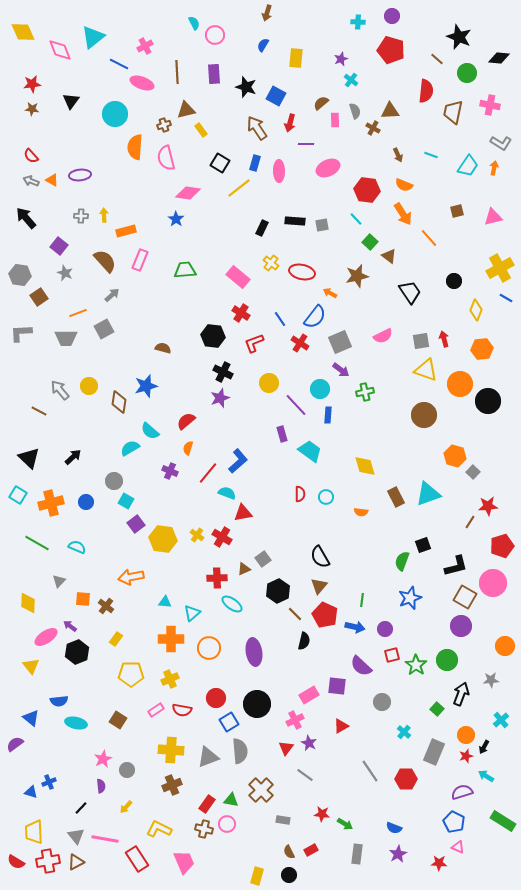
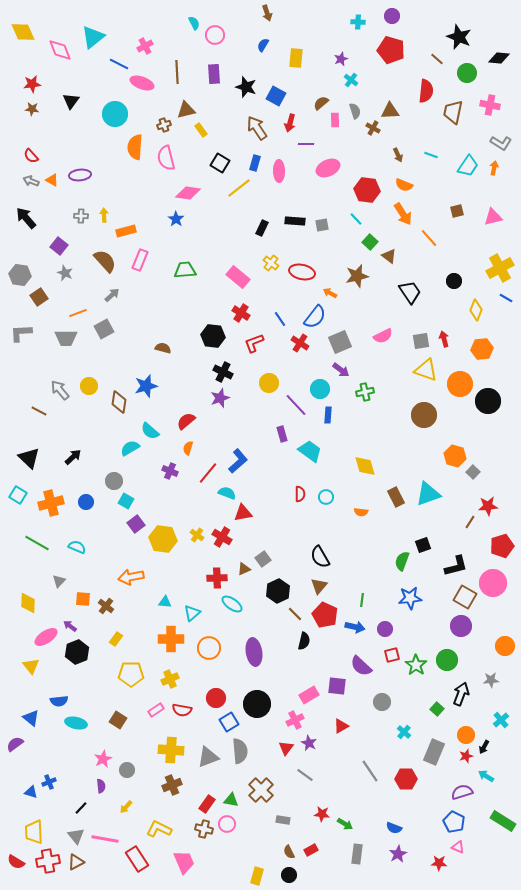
brown arrow at (267, 13): rotated 35 degrees counterclockwise
blue star at (410, 598): rotated 15 degrees clockwise
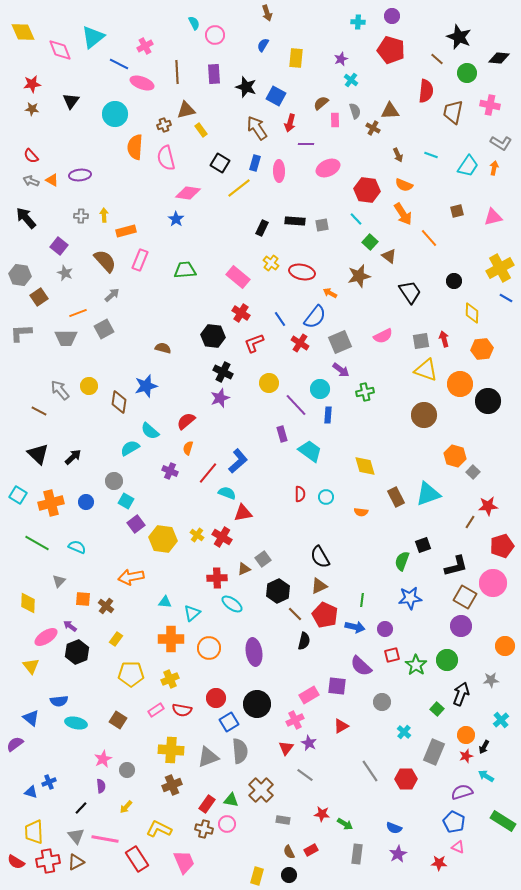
brown star at (357, 276): moved 2 px right
yellow diamond at (476, 310): moved 4 px left, 3 px down; rotated 20 degrees counterclockwise
black triangle at (29, 458): moved 9 px right, 4 px up
brown triangle at (319, 586): rotated 24 degrees clockwise
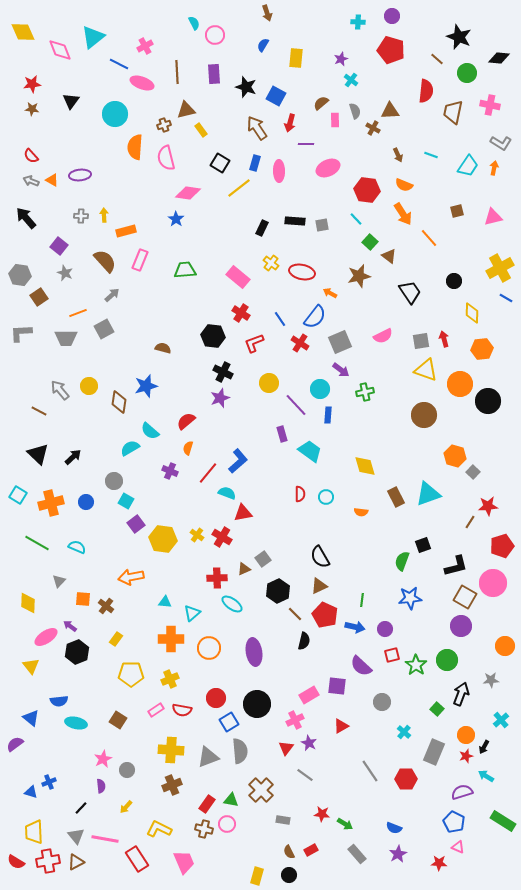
gray rectangle at (357, 854): rotated 48 degrees counterclockwise
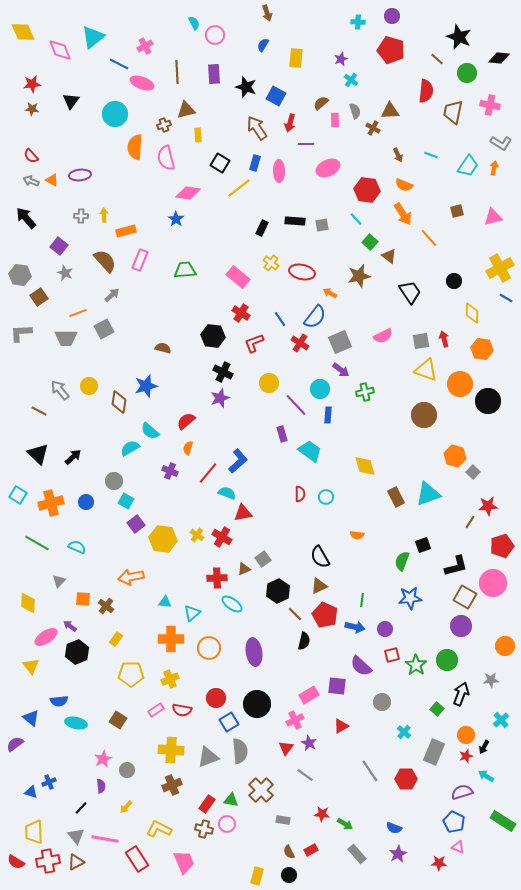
yellow rectangle at (201, 130): moved 3 px left, 5 px down; rotated 32 degrees clockwise
orange hexagon at (482, 349): rotated 15 degrees clockwise
orange semicircle at (361, 512): moved 4 px left, 23 px down
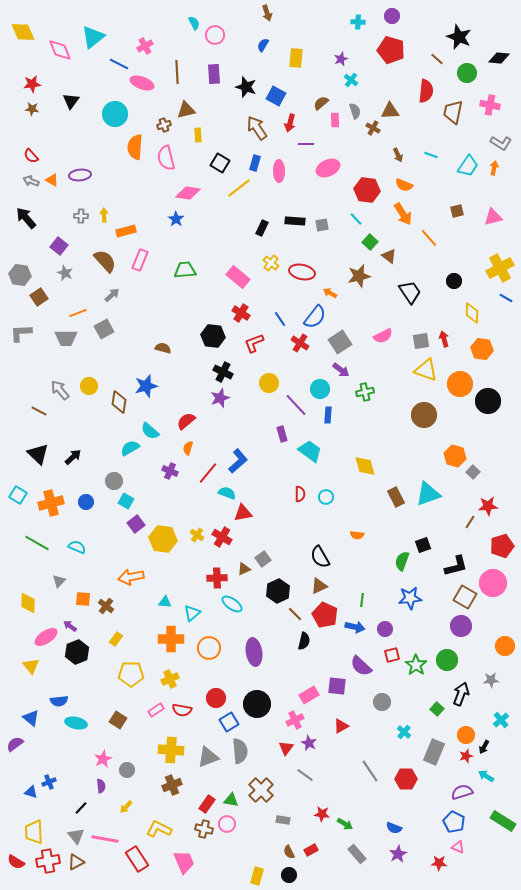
gray square at (340, 342): rotated 10 degrees counterclockwise
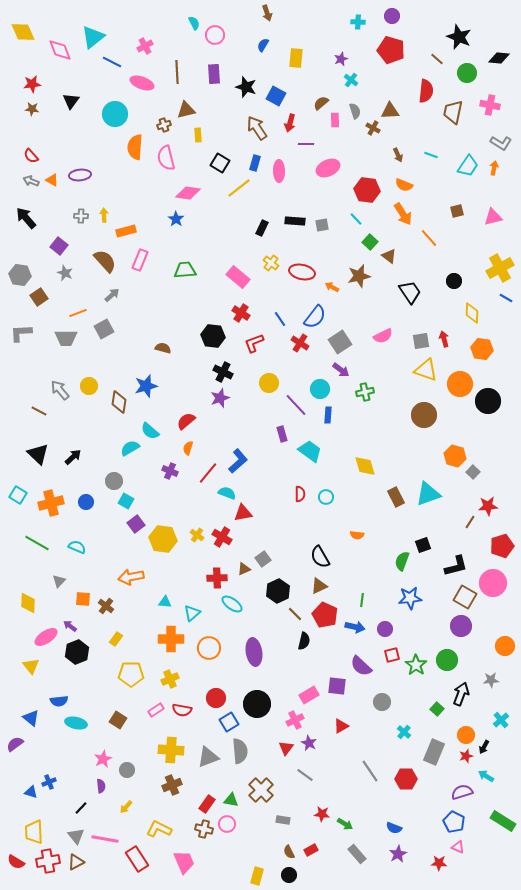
blue line at (119, 64): moved 7 px left, 2 px up
orange arrow at (330, 293): moved 2 px right, 6 px up
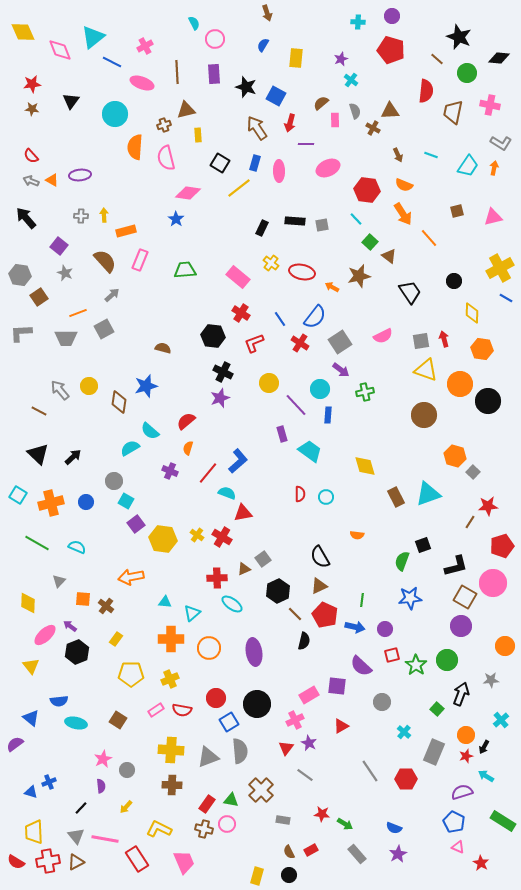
pink circle at (215, 35): moved 4 px down
pink ellipse at (46, 637): moved 1 px left, 2 px up; rotated 10 degrees counterclockwise
brown cross at (172, 785): rotated 24 degrees clockwise
red star at (439, 863): moved 42 px right; rotated 28 degrees clockwise
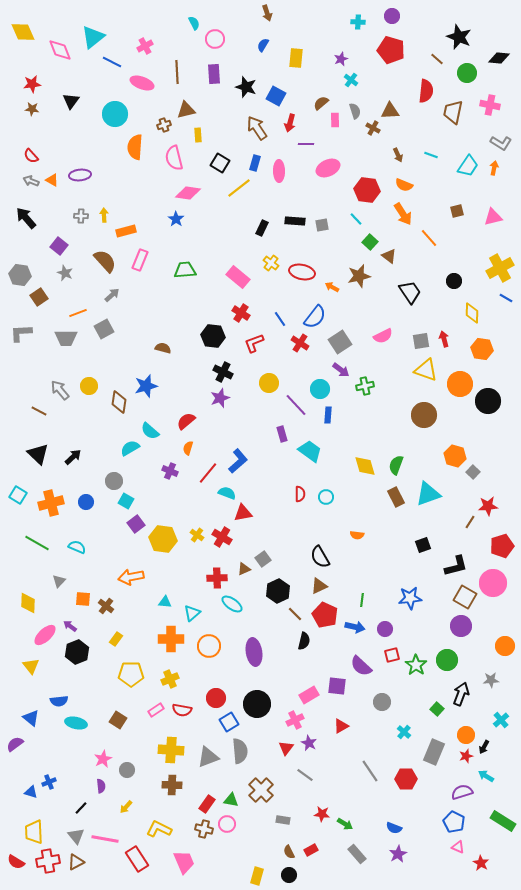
pink semicircle at (166, 158): moved 8 px right
green cross at (365, 392): moved 6 px up
green semicircle at (402, 561): moved 6 px left, 96 px up
orange circle at (209, 648): moved 2 px up
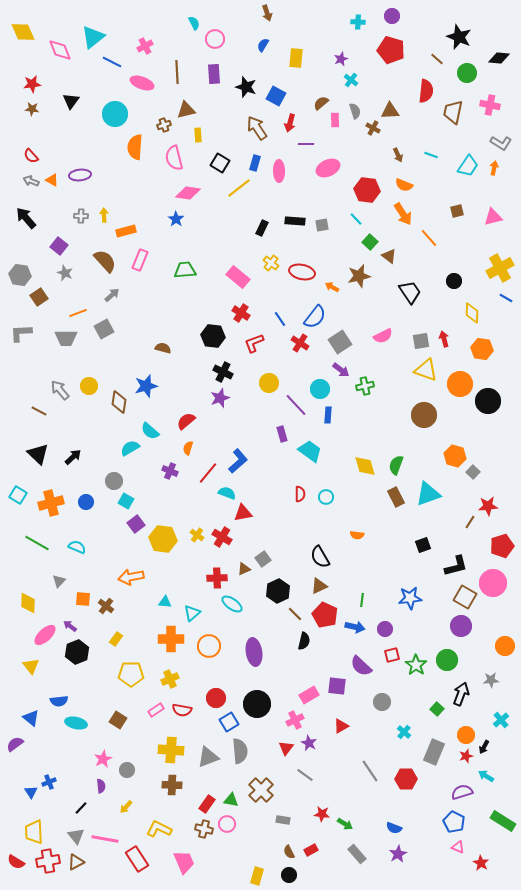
blue triangle at (31, 792): rotated 40 degrees clockwise
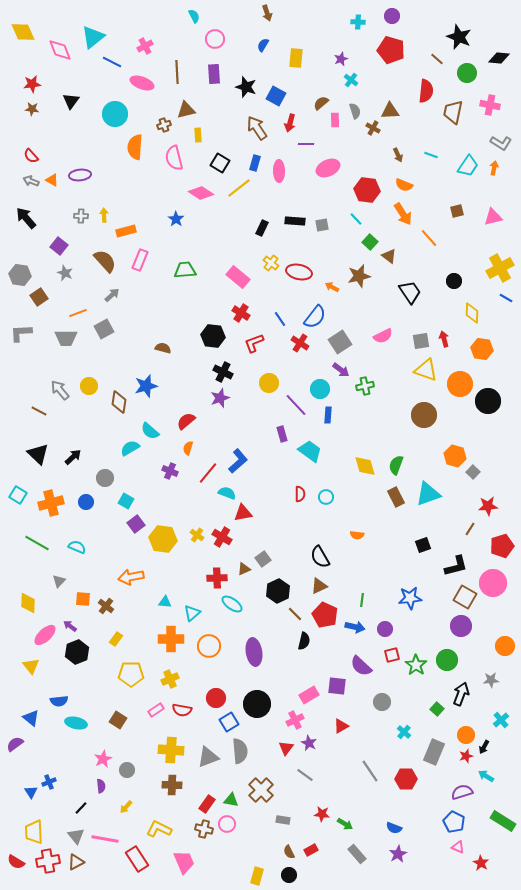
cyan semicircle at (194, 23): moved 7 px up
pink diamond at (188, 193): moved 13 px right; rotated 25 degrees clockwise
red ellipse at (302, 272): moved 3 px left
gray circle at (114, 481): moved 9 px left, 3 px up
brown line at (470, 522): moved 7 px down
